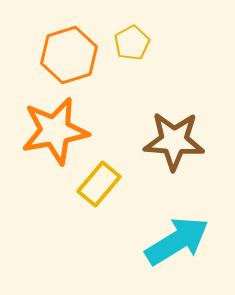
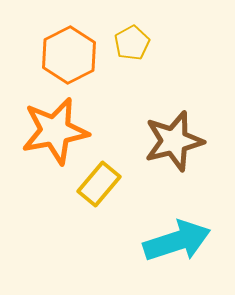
orange hexagon: rotated 10 degrees counterclockwise
brown star: rotated 18 degrees counterclockwise
cyan arrow: rotated 14 degrees clockwise
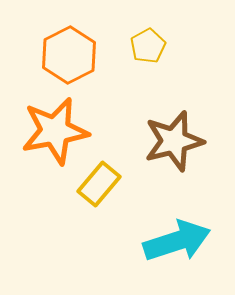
yellow pentagon: moved 16 px right, 3 px down
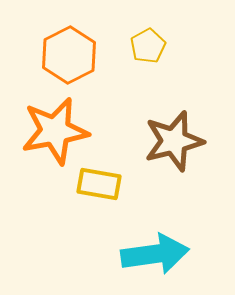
yellow rectangle: rotated 60 degrees clockwise
cyan arrow: moved 22 px left, 13 px down; rotated 10 degrees clockwise
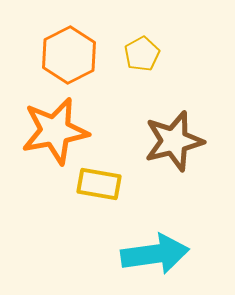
yellow pentagon: moved 6 px left, 8 px down
